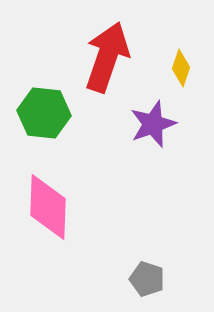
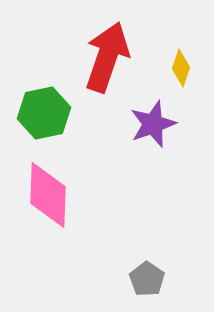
green hexagon: rotated 18 degrees counterclockwise
pink diamond: moved 12 px up
gray pentagon: rotated 16 degrees clockwise
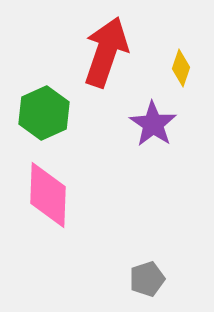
red arrow: moved 1 px left, 5 px up
green hexagon: rotated 12 degrees counterclockwise
purple star: rotated 18 degrees counterclockwise
gray pentagon: rotated 20 degrees clockwise
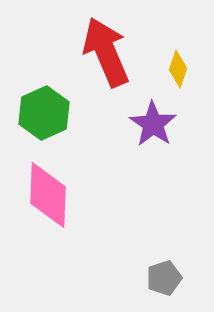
red arrow: rotated 42 degrees counterclockwise
yellow diamond: moved 3 px left, 1 px down
gray pentagon: moved 17 px right, 1 px up
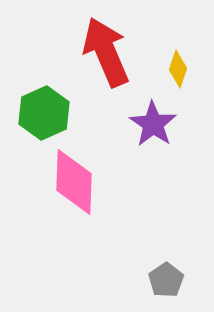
pink diamond: moved 26 px right, 13 px up
gray pentagon: moved 2 px right, 2 px down; rotated 16 degrees counterclockwise
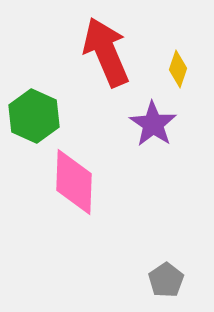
green hexagon: moved 10 px left, 3 px down; rotated 12 degrees counterclockwise
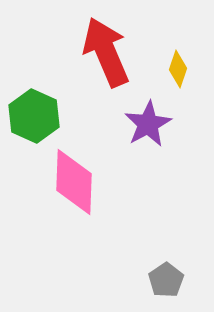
purple star: moved 5 px left; rotated 9 degrees clockwise
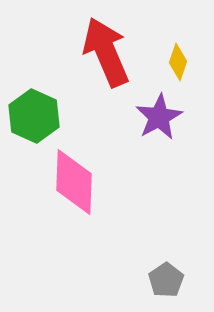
yellow diamond: moved 7 px up
purple star: moved 11 px right, 7 px up
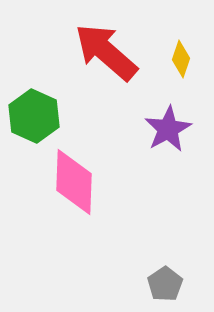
red arrow: rotated 26 degrees counterclockwise
yellow diamond: moved 3 px right, 3 px up
purple star: moved 9 px right, 12 px down
gray pentagon: moved 1 px left, 4 px down
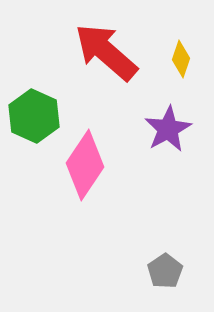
pink diamond: moved 11 px right, 17 px up; rotated 32 degrees clockwise
gray pentagon: moved 13 px up
